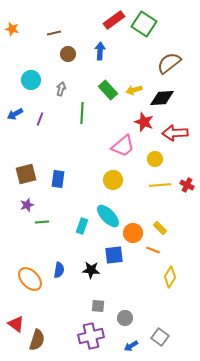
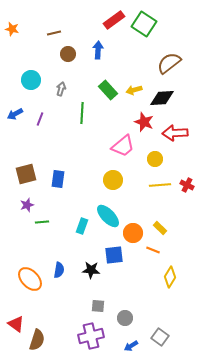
blue arrow at (100, 51): moved 2 px left, 1 px up
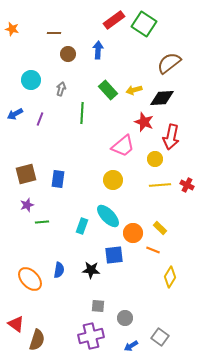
brown line at (54, 33): rotated 16 degrees clockwise
red arrow at (175, 133): moved 4 px left, 4 px down; rotated 75 degrees counterclockwise
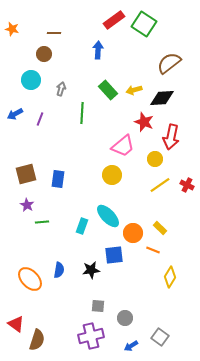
brown circle at (68, 54): moved 24 px left
yellow circle at (113, 180): moved 1 px left, 5 px up
yellow line at (160, 185): rotated 30 degrees counterclockwise
purple star at (27, 205): rotated 24 degrees counterclockwise
black star at (91, 270): rotated 12 degrees counterclockwise
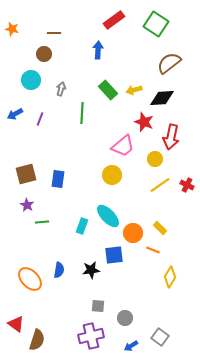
green square at (144, 24): moved 12 px right
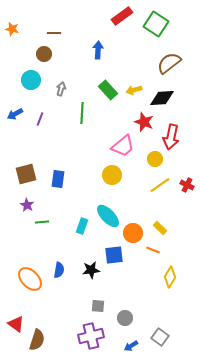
red rectangle at (114, 20): moved 8 px right, 4 px up
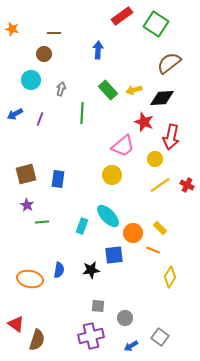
orange ellipse at (30, 279): rotated 35 degrees counterclockwise
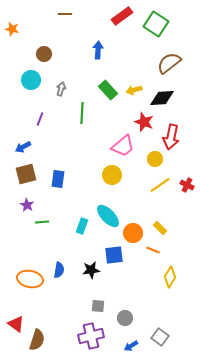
brown line at (54, 33): moved 11 px right, 19 px up
blue arrow at (15, 114): moved 8 px right, 33 px down
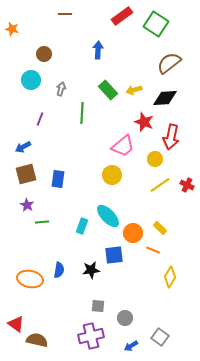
black diamond at (162, 98): moved 3 px right
brown semicircle at (37, 340): rotated 95 degrees counterclockwise
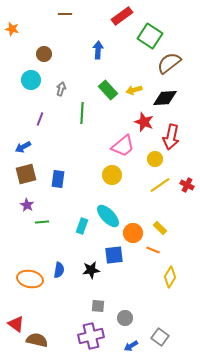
green square at (156, 24): moved 6 px left, 12 px down
